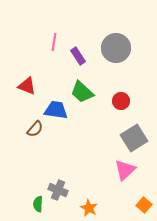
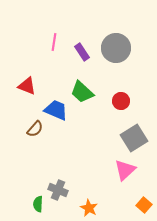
purple rectangle: moved 4 px right, 4 px up
blue trapezoid: rotated 15 degrees clockwise
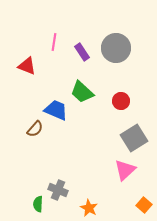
red triangle: moved 20 px up
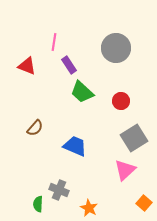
purple rectangle: moved 13 px left, 13 px down
blue trapezoid: moved 19 px right, 36 px down
brown semicircle: moved 1 px up
gray cross: moved 1 px right
orange square: moved 2 px up
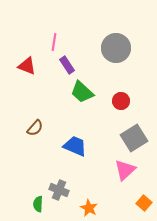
purple rectangle: moved 2 px left
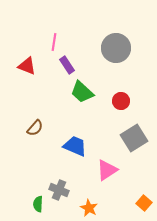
pink triangle: moved 18 px left; rotated 10 degrees clockwise
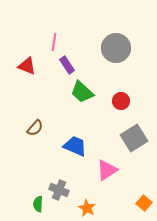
orange star: moved 2 px left
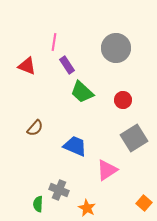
red circle: moved 2 px right, 1 px up
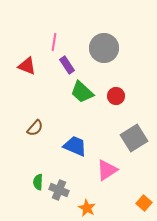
gray circle: moved 12 px left
red circle: moved 7 px left, 4 px up
green semicircle: moved 22 px up
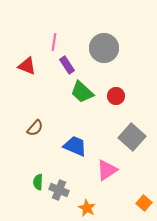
gray square: moved 2 px left, 1 px up; rotated 16 degrees counterclockwise
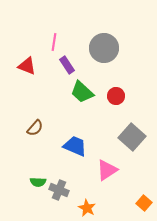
green semicircle: rotated 91 degrees counterclockwise
